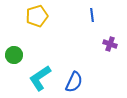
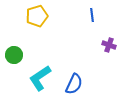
purple cross: moved 1 px left, 1 px down
blue semicircle: moved 2 px down
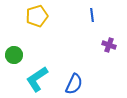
cyan L-shape: moved 3 px left, 1 px down
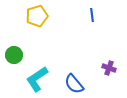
purple cross: moved 23 px down
blue semicircle: rotated 115 degrees clockwise
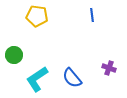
yellow pentagon: rotated 25 degrees clockwise
blue semicircle: moved 2 px left, 6 px up
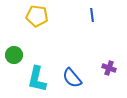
cyan L-shape: rotated 44 degrees counterclockwise
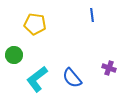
yellow pentagon: moved 2 px left, 8 px down
cyan L-shape: rotated 40 degrees clockwise
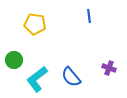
blue line: moved 3 px left, 1 px down
green circle: moved 5 px down
blue semicircle: moved 1 px left, 1 px up
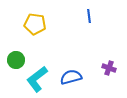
green circle: moved 2 px right
blue semicircle: rotated 115 degrees clockwise
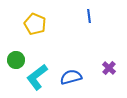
yellow pentagon: rotated 15 degrees clockwise
purple cross: rotated 24 degrees clockwise
cyan L-shape: moved 2 px up
